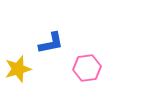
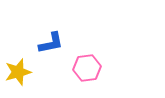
yellow star: moved 3 px down
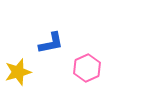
pink hexagon: rotated 16 degrees counterclockwise
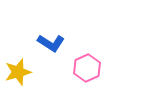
blue L-shape: rotated 44 degrees clockwise
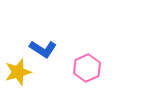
blue L-shape: moved 8 px left, 6 px down
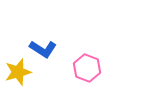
pink hexagon: rotated 16 degrees counterclockwise
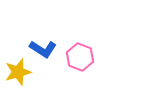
pink hexagon: moved 7 px left, 11 px up
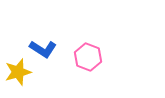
pink hexagon: moved 8 px right
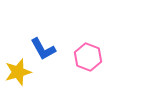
blue L-shape: rotated 28 degrees clockwise
